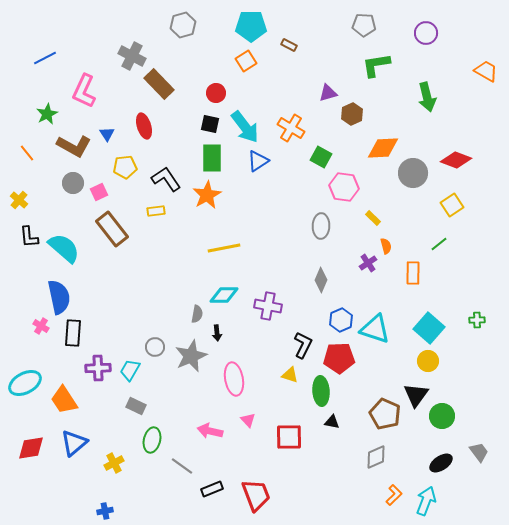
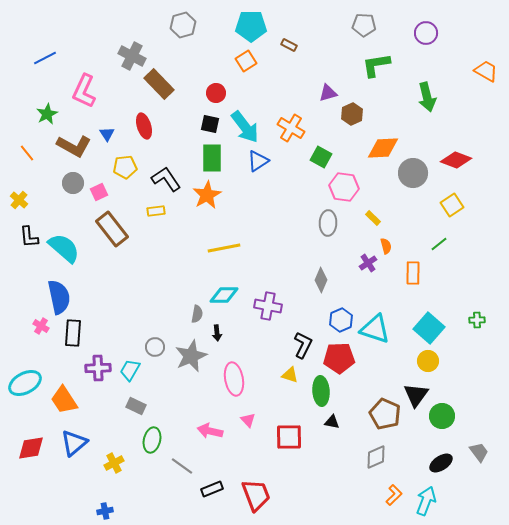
gray ellipse at (321, 226): moved 7 px right, 3 px up
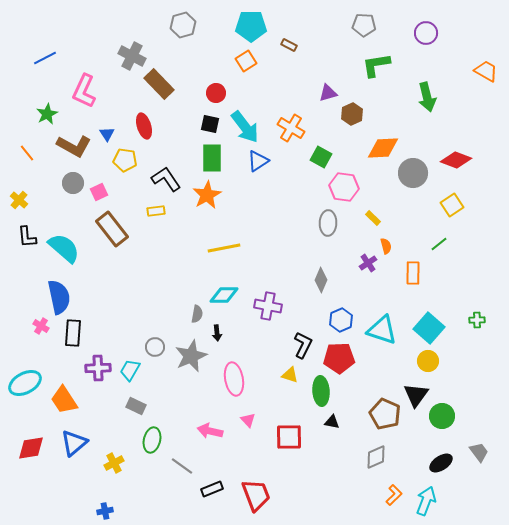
yellow pentagon at (125, 167): moved 7 px up; rotated 15 degrees clockwise
black L-shape at (29, 237): moved 2 px left
cyan triangle at (375, 329): moved 7 px right, 1 px down
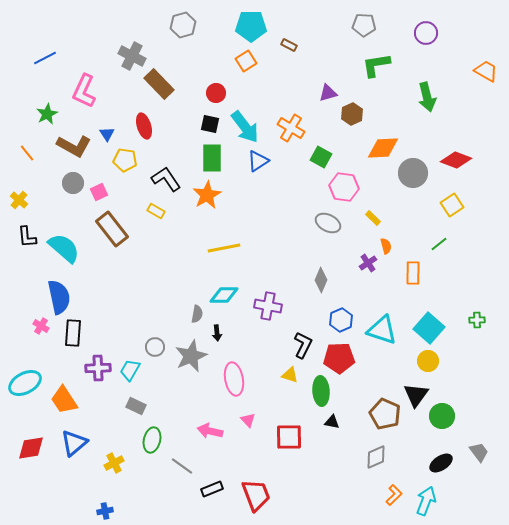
yellow rectangle at (156, 211): rotated 36 degrees clockwise
gray ellipse at (328, 223): rotated 65 degrees counterclockwise
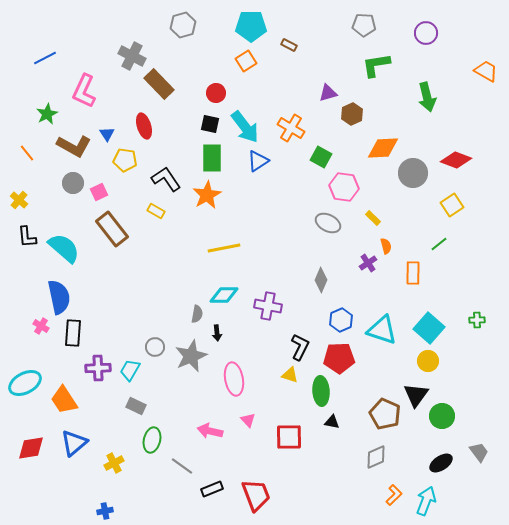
black L-shape at (303, 345): moved 3 px left, 2 px down
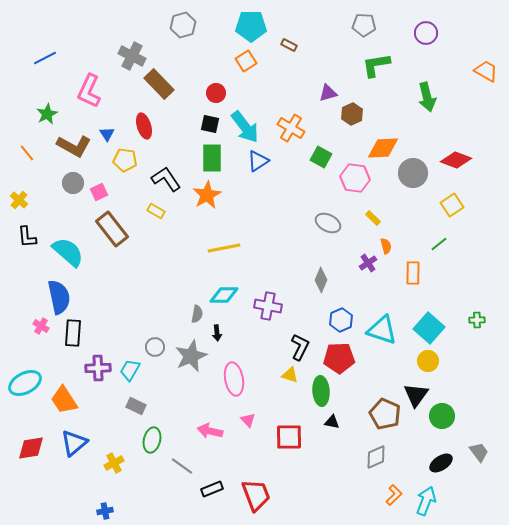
pink L-shape at (84, 91): moved 5 px right
pink hexagon at (344, 187): moved 11 px right, 9 px up
cyan semicircle at (64, 248): moved 4 px right, 4 px down
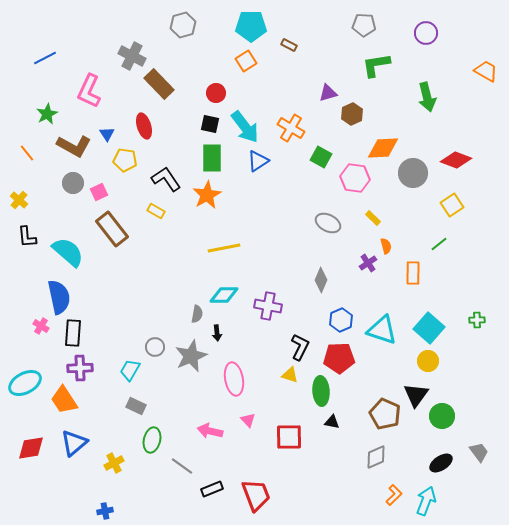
purple cross at (98, 368): moved 18 px left
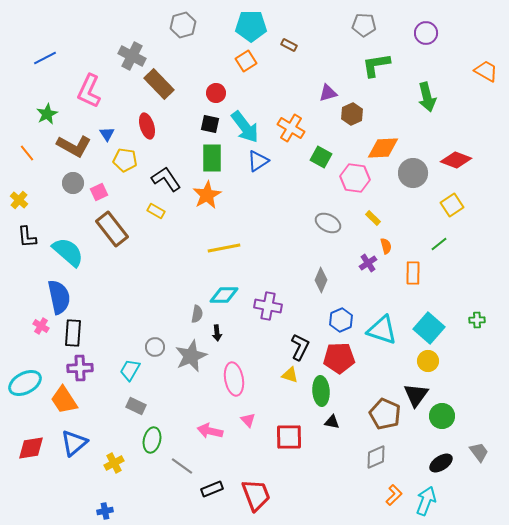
red ellipse at (144, 126): moved 3 px right
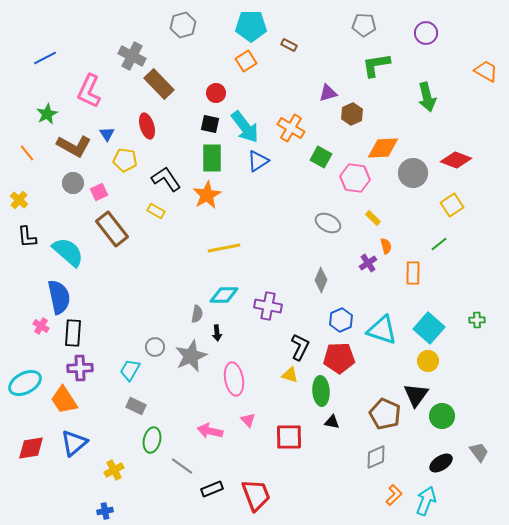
yellow cross at (114, 463): moved 7 px down
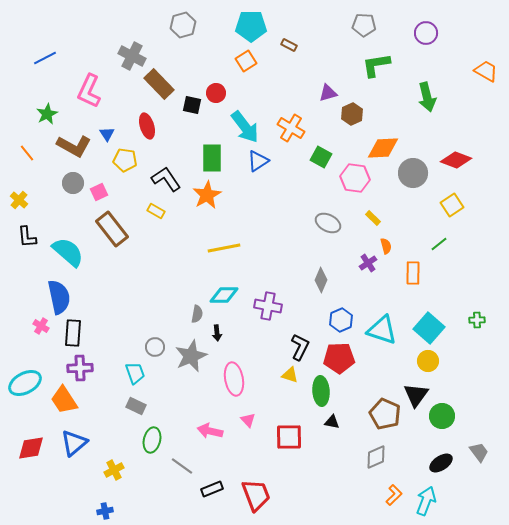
black square at (210, 124): moved 18 px left, 19 px up
cyan trapezoid at (130, 370): moved 5 px right, 3 px down; rotated 130 degrees clockwise
